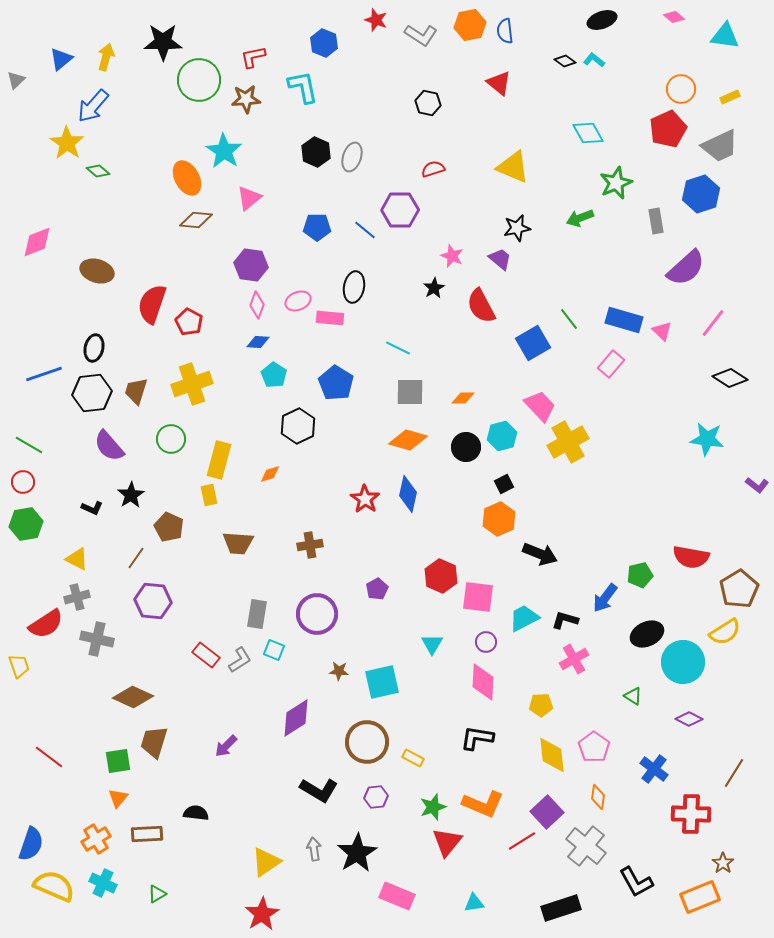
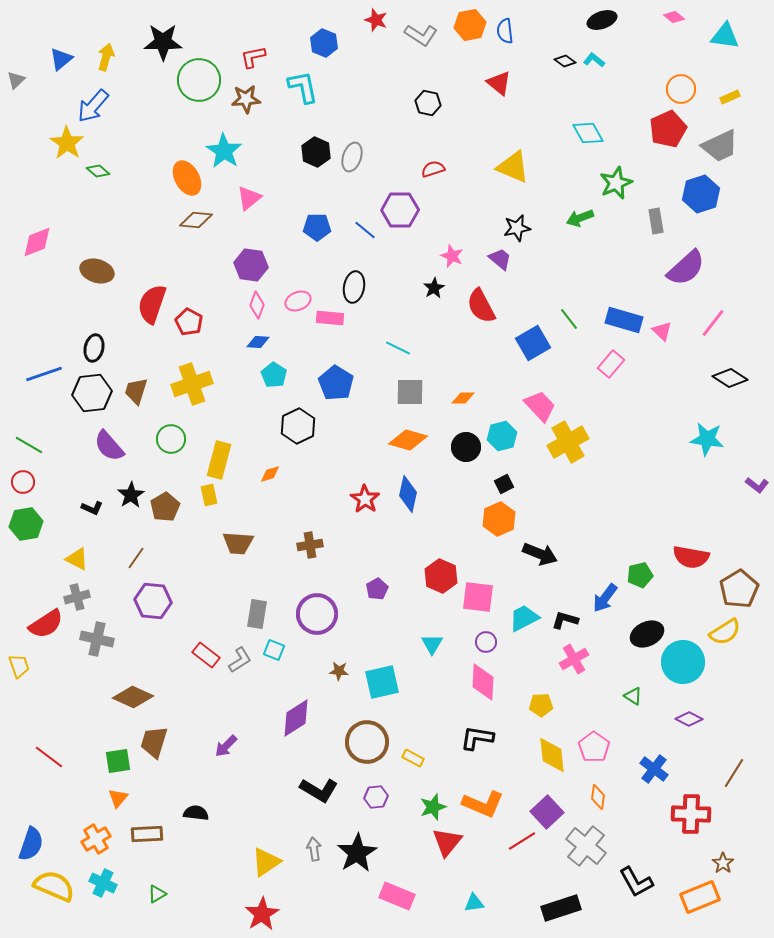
brown pentagon at (169, 527): moved 4 px left, 20 px up; rotated 16 degrees clockwise
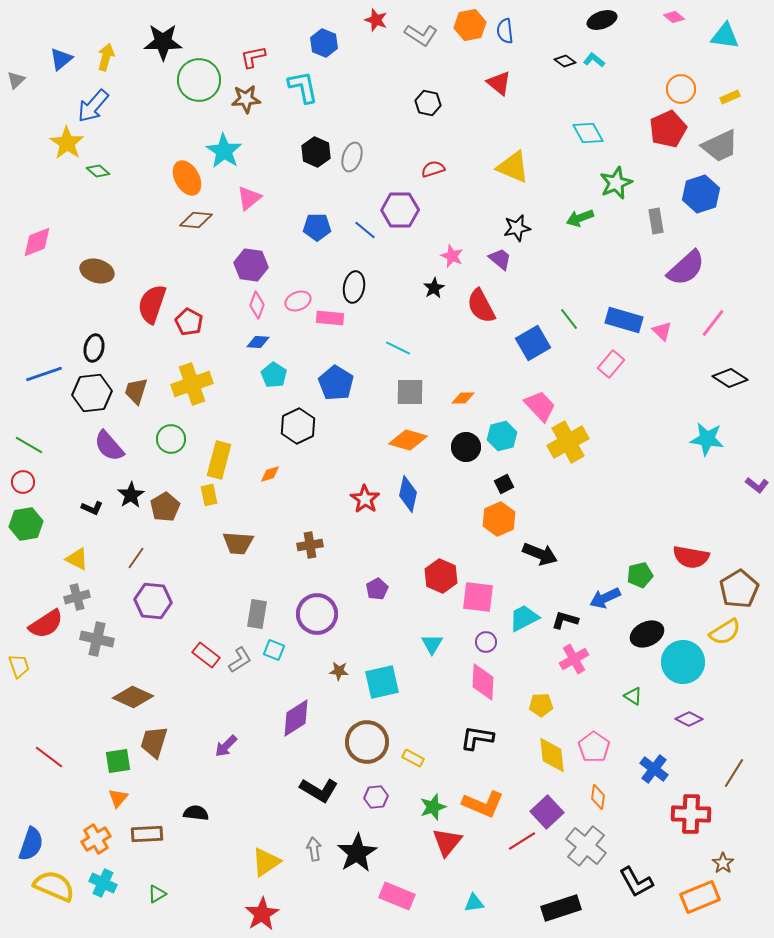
blue arrow at (605, 598): rotated 28 degrees clockwise
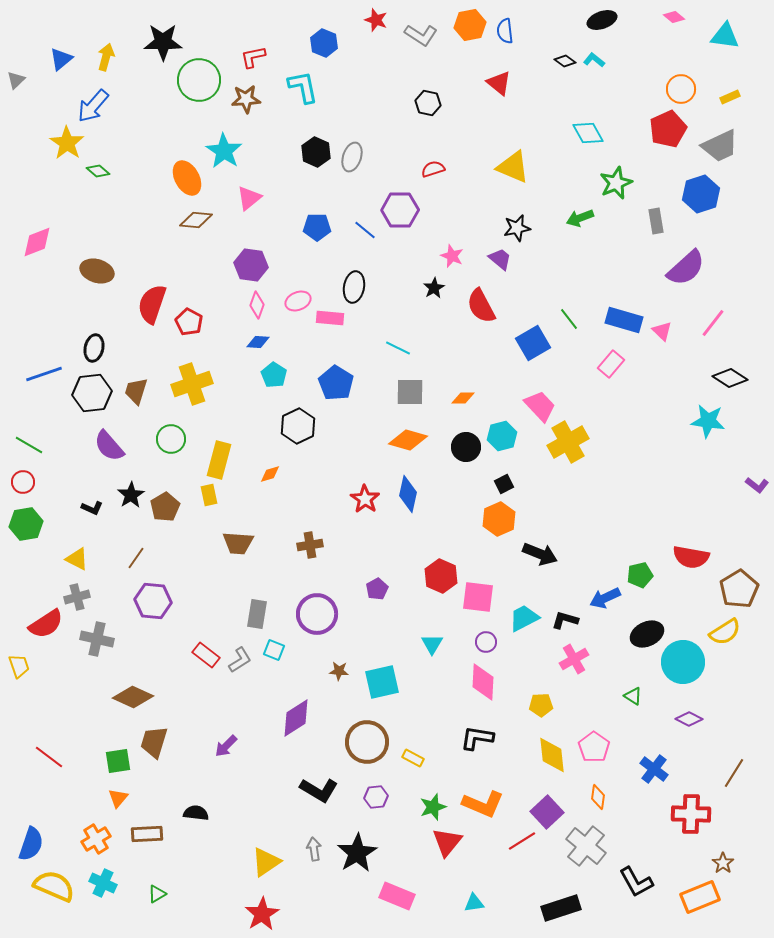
cyan star at (707, 439): moved 1 px right, 18 px up
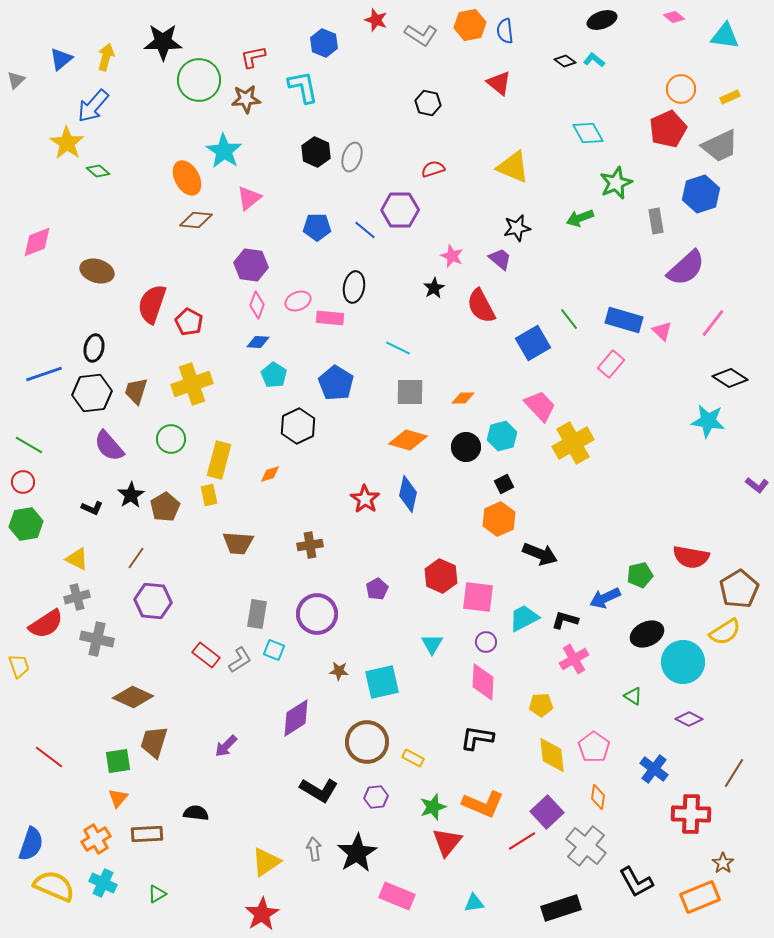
yellow cross at (568, 442): moved 5 px right, 1 px down
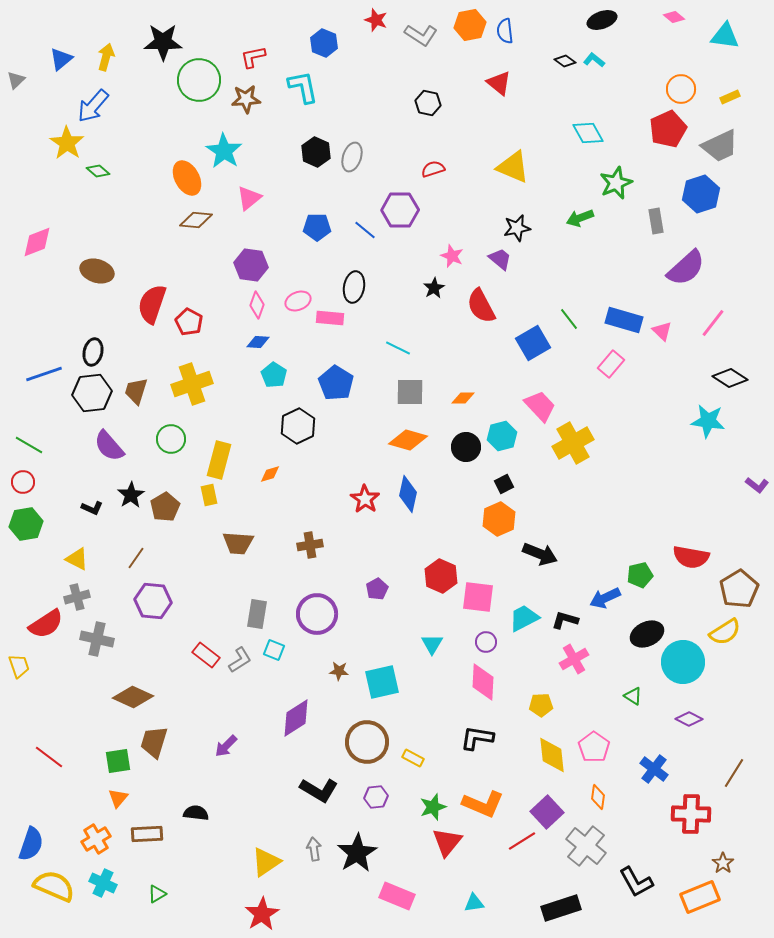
black ellipse at (94, 348): moved 1 px left, 4 px down
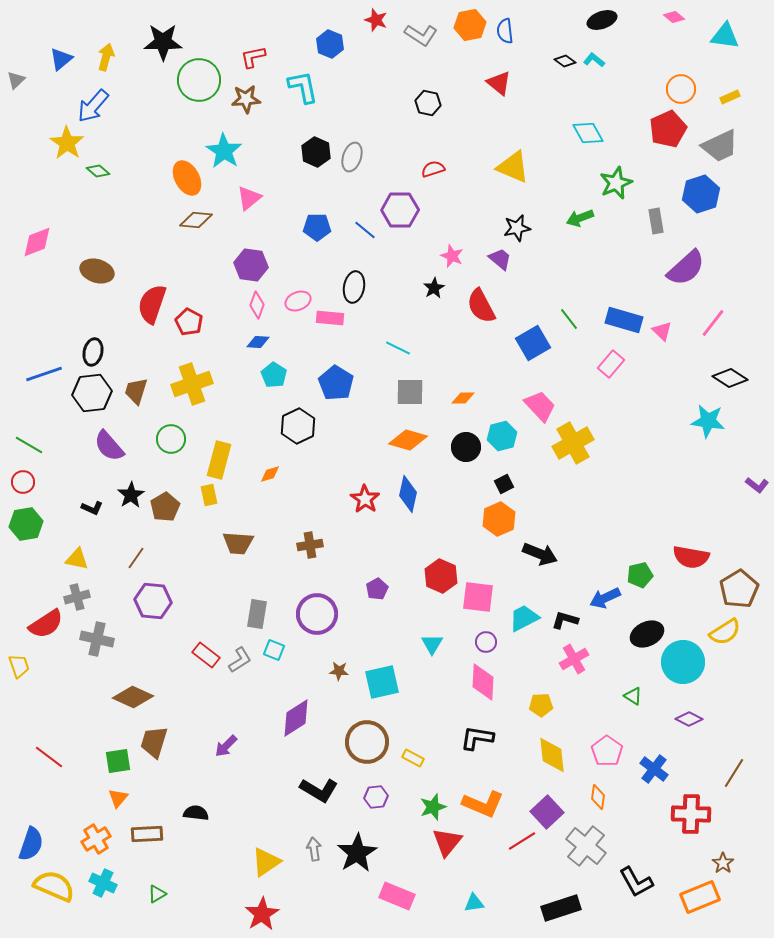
blue hexagon at (324, 43): moved 6 px right, 1 px down
yellow triangle at (77, 559): rotated 15 degrees counterclockwise
pink pentagon at (594, 747): moved 13 px right, 4 px down
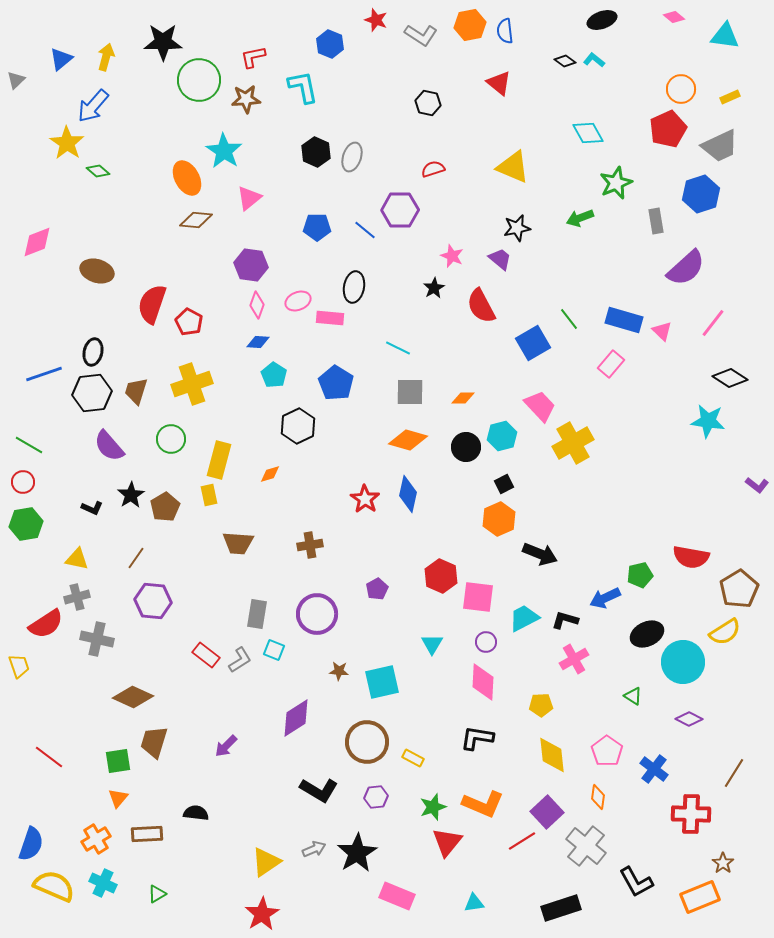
gray arrow at (314, 849): rotated 75 degrees clockwise
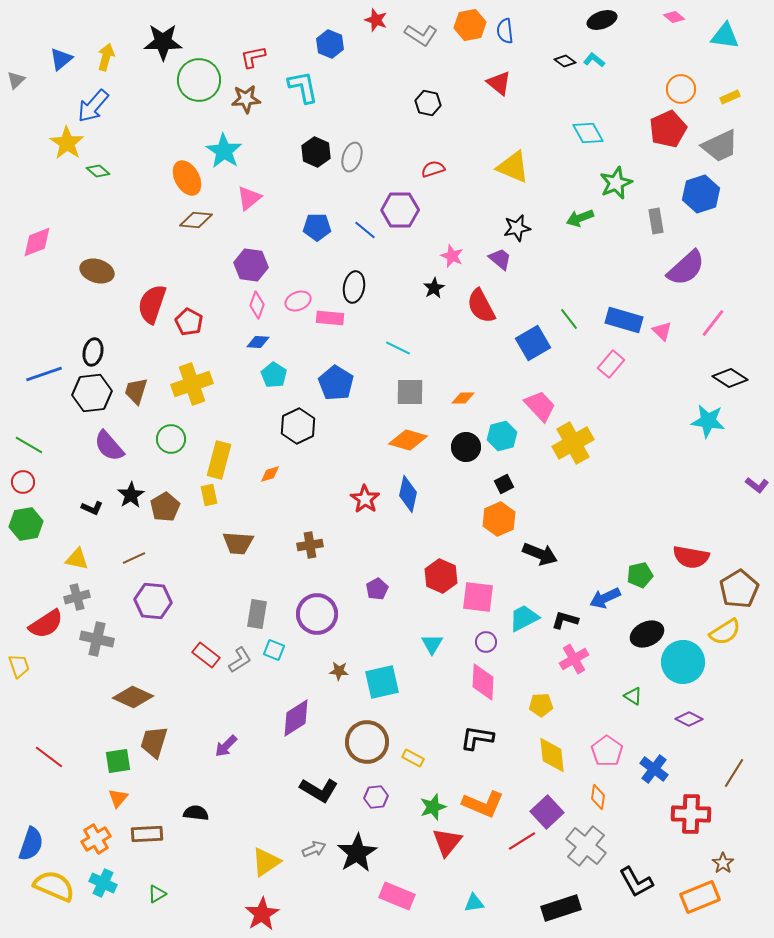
brown line at (136, 558): moved 2 px left; rotated 30 degrees clockwise
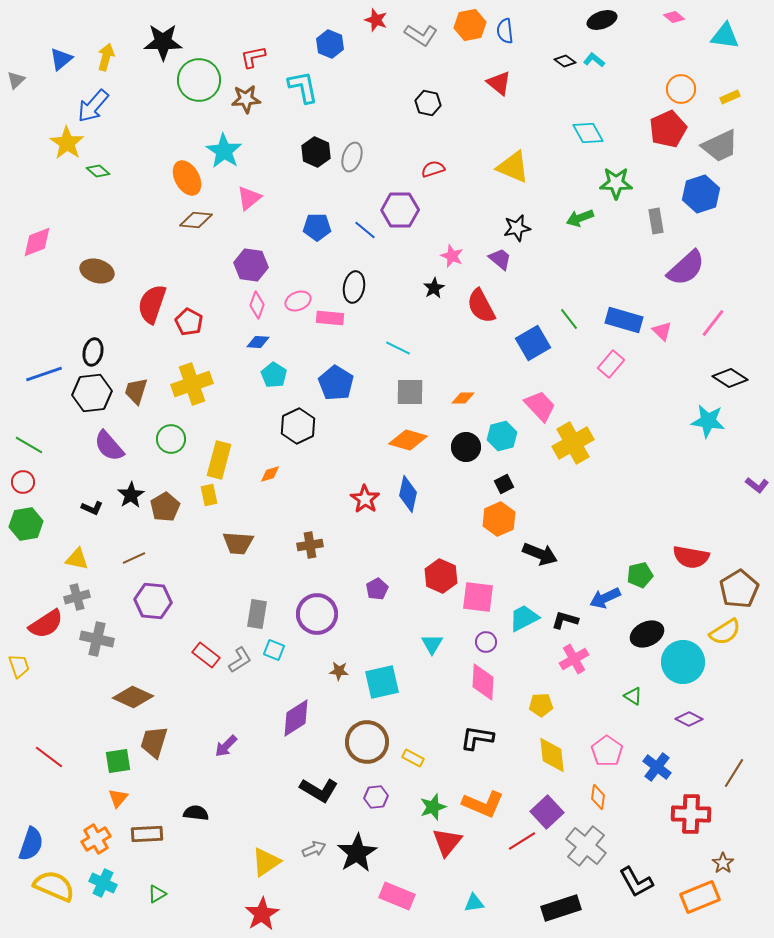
green star at (616, 183): rotated 24 degrees clockwise
blue cross at (654, 769): moved 3 px right, 2 px up
